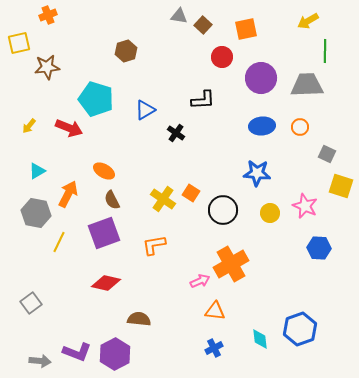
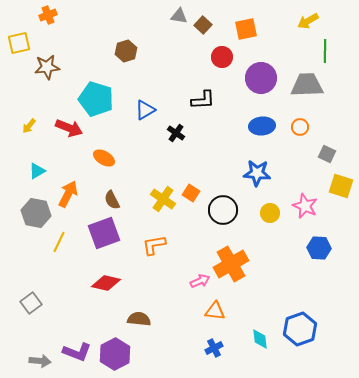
orange ellipse at (104, 171): moved 13 px up
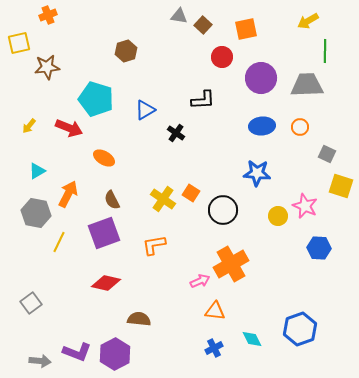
yellow circle at (270, 213): moved 8 px right, 3 px down
cyan diamond at (260, 339): moved 8 px left; rotated 20 degrees counterclockwise
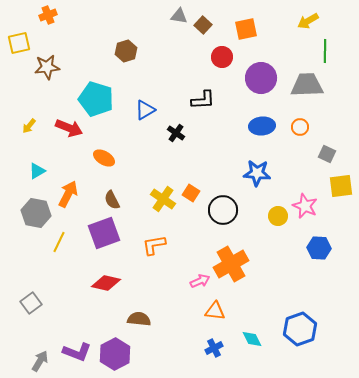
yellow square at (341, 186): rotated 25 degrees counterclockwise
gray arrow at (40, 361): rotated 65 degrees counterclockwise
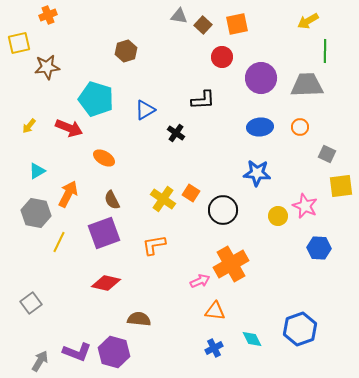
orange square at (246, 29): moved 9 px left, 5 px up
blue ellipse at (262, 126): moved 2 px left, 1 px down
purple hexagon at (115, 354): moved 1 px left, 2 px up; rotated 16 degrees counterclockwise
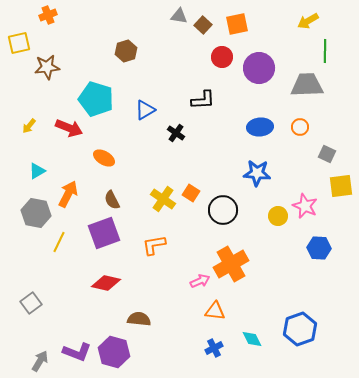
purple circle at (261, 78): moved 2 px left, 10 px up
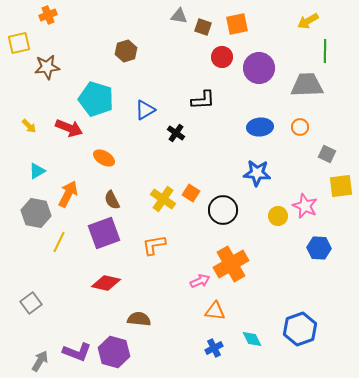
brown square at (203, 25): moved 2 px down; rotated 24 degrees counterclockwise
yellow arrow at (29, 126): rotated 84 degrees counterclockwise
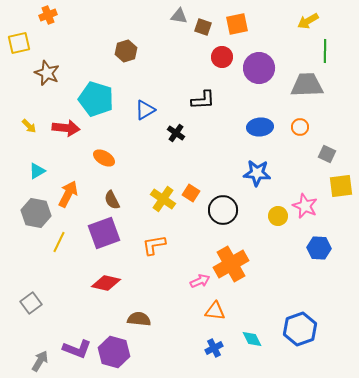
brown star at (47, 67): moved 6 px down; rotated 30 degrees clockwise
red arrow at (69, 128): moved 3 px left; rotated 16 degrees counterclockwise
purple L-shape at (77, 352): moved 3 px up
